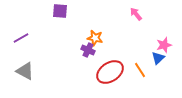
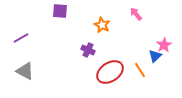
orange star: moved 7 px right, 13 px up; rotated 14 degrees clockwise
pink star: rotated 14 degrees counterclockwise
blue triangle: moved 3 px left, 2 px up
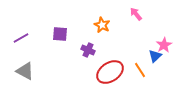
purple square: moved 23 px down
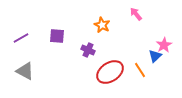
purple square: moved 3 px left, 2 px down
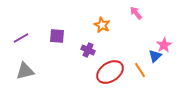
pink arrow: moved 1 px up
gray triangle: rotated 42 degrees counterclockwise
